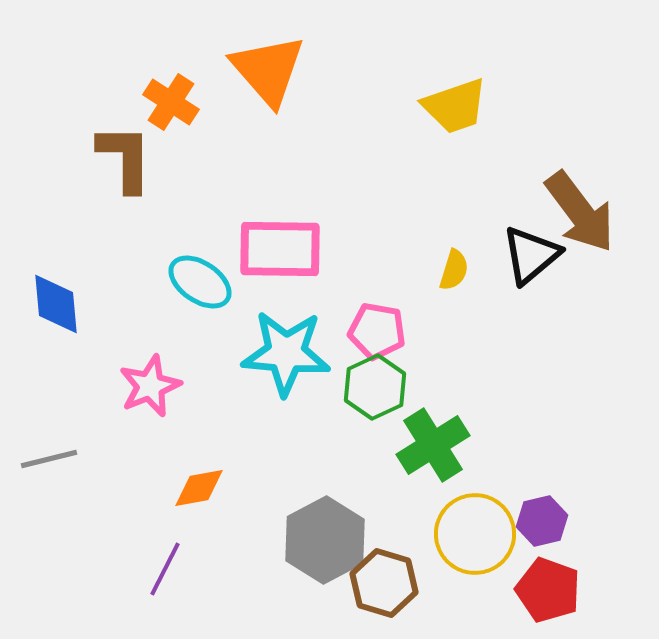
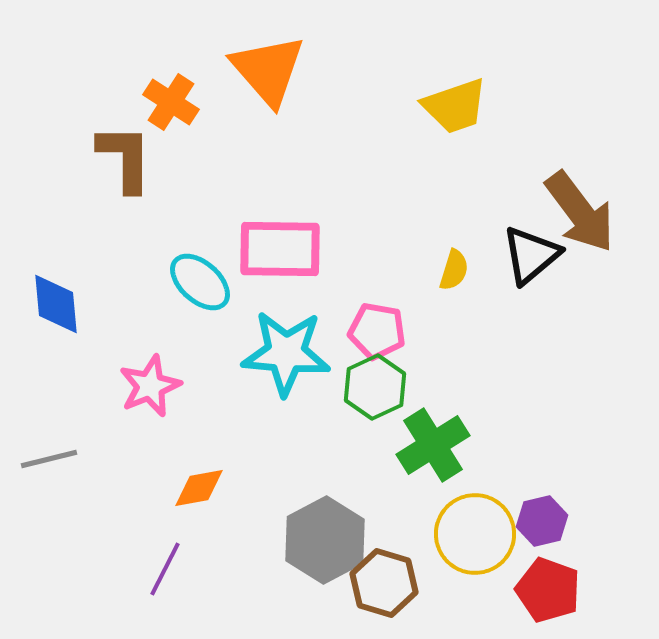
cyan ellipse: rotated 8 degrees clockwise
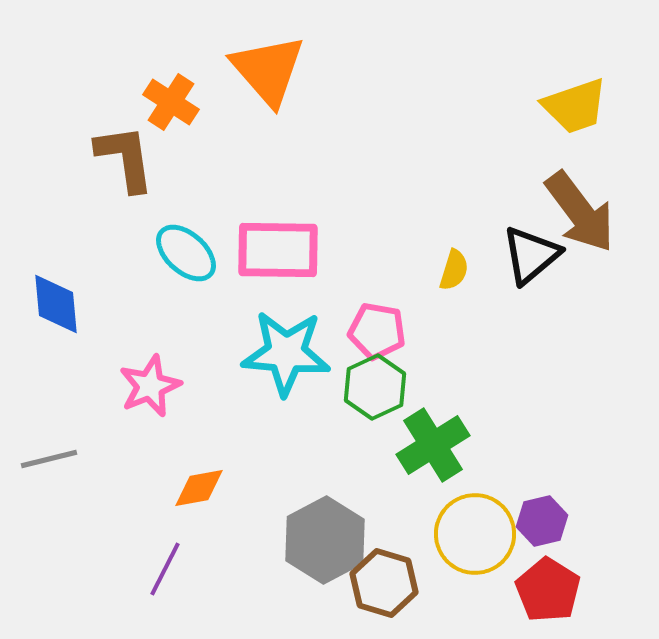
yellow trapezoid: moved 120 px right
brown L-shape: rotated 8 degrees counterclockwise
pink rectangle: moved 2 px left, 1 px down
cyan ellipse: moved 14 px left, 29 px up
red pentagon: rotated 12 degrees clockwise
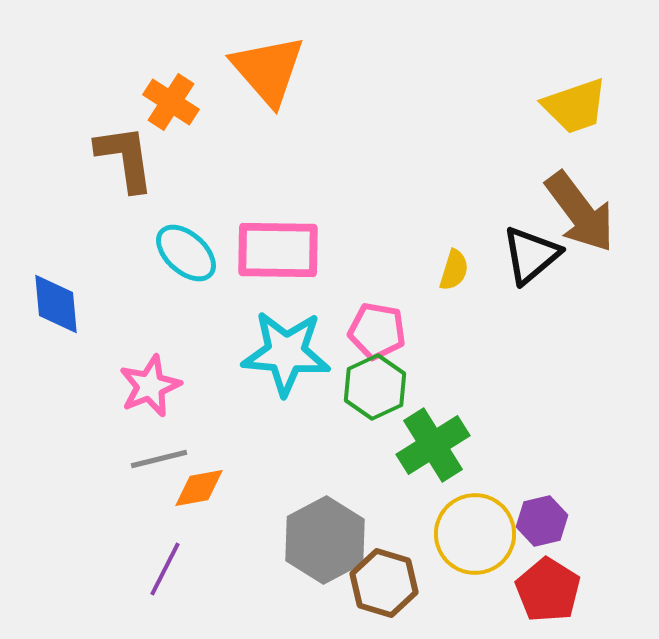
gray line: moved 110 px right
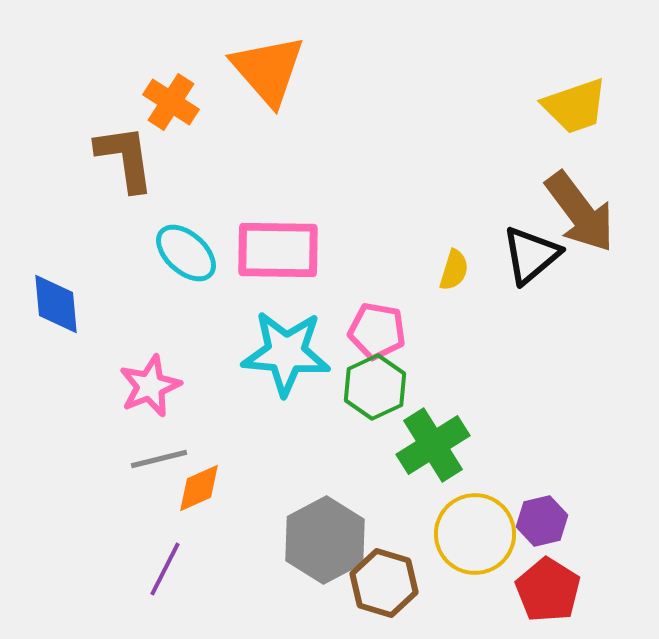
orange diamond: rotated 14 degrees counterclockwise
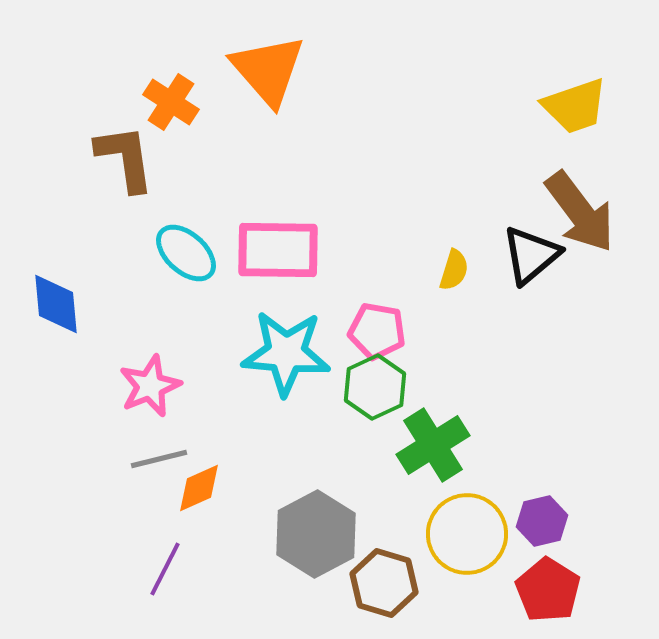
yellow circle: moved 8 px left
gray hexagon: moved 9 px left, 6 px up
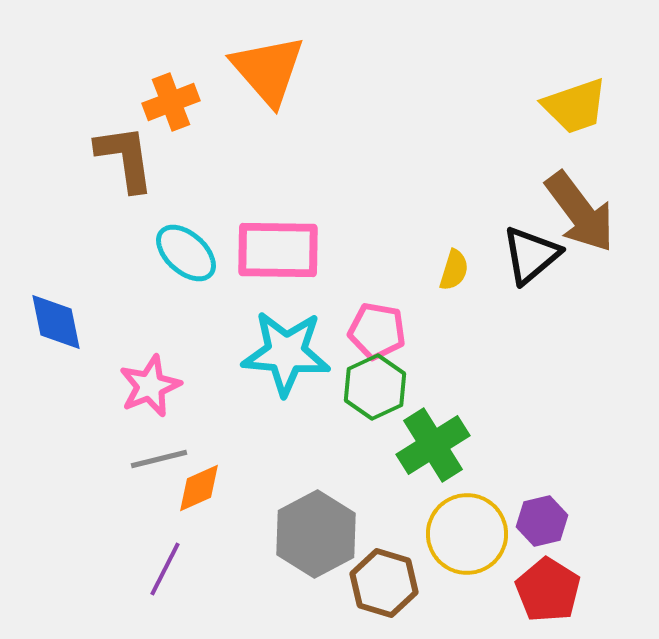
orange cross: rotated 36 degrees clockwise
blue diamond: moved 18 px down; rotated 6 degrees counterclockwise
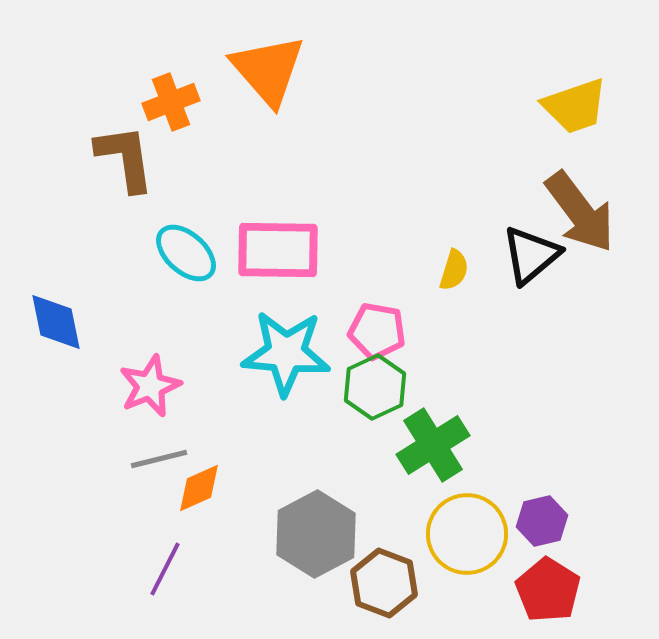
brown hexagon: rotated 4 degrees clockwise
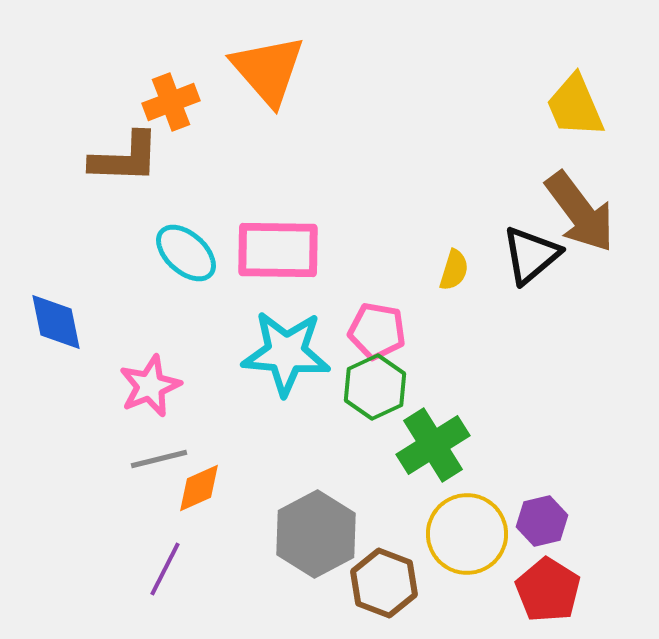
yellow trapezoid: rotated 86 degrees clockwise
brown L-shape: rotated 100 degrees clockwise
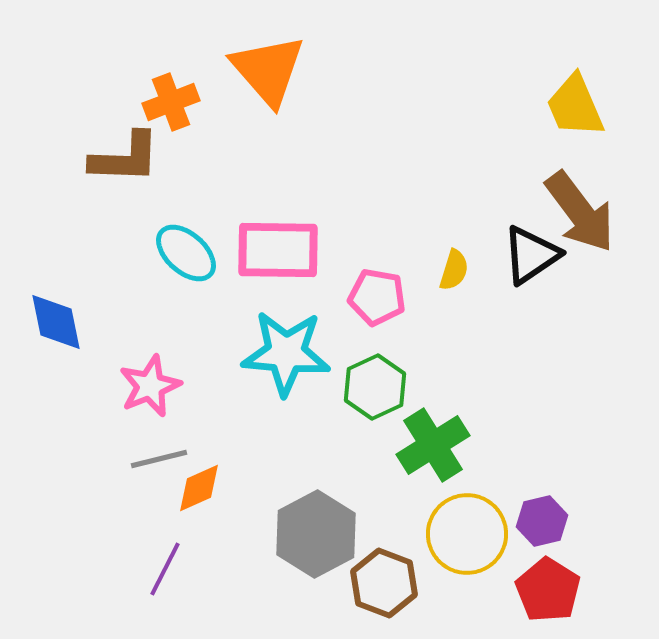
black triangle: rotated 6 degrees clockwise
pink pentagon: moved 34 px up
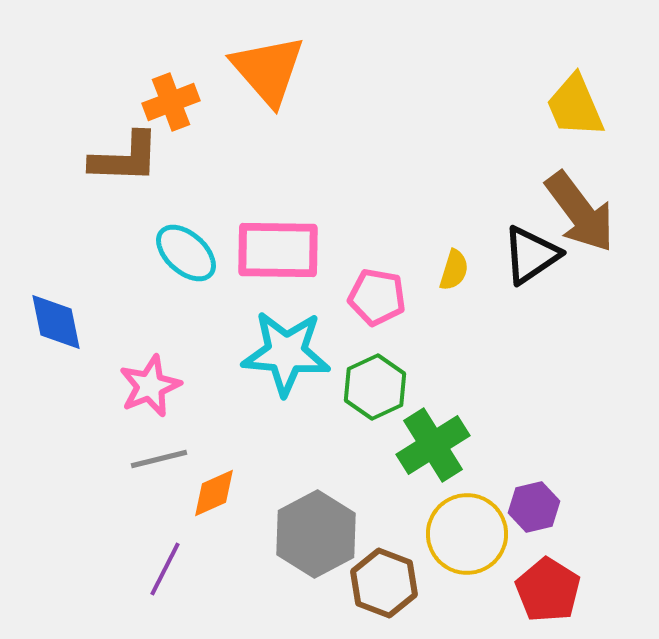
orange diamond: moved 15 px right, 5 px down
purple hexagon: moved 8 px left, 14 px up
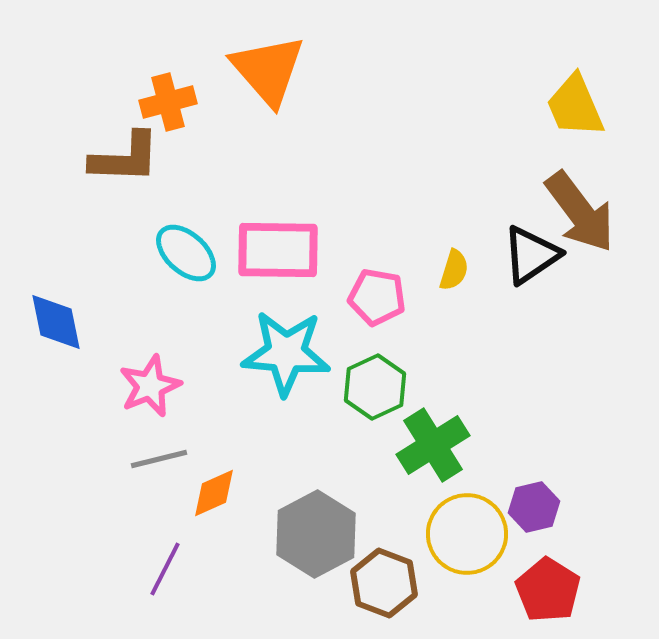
orange cross: moved 3 px left; rotated 6 degrees clockwise
